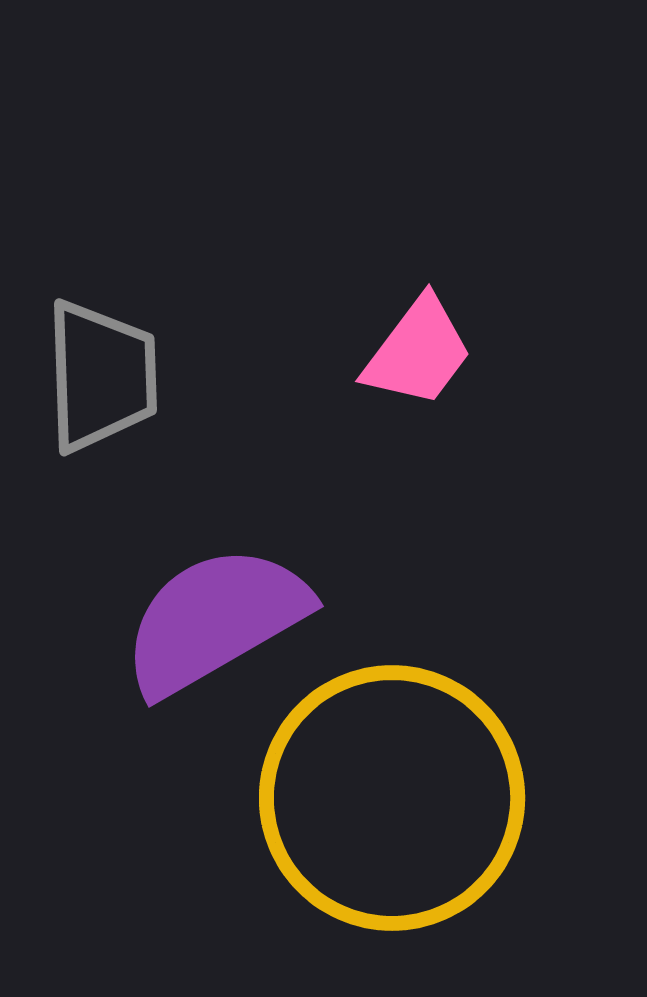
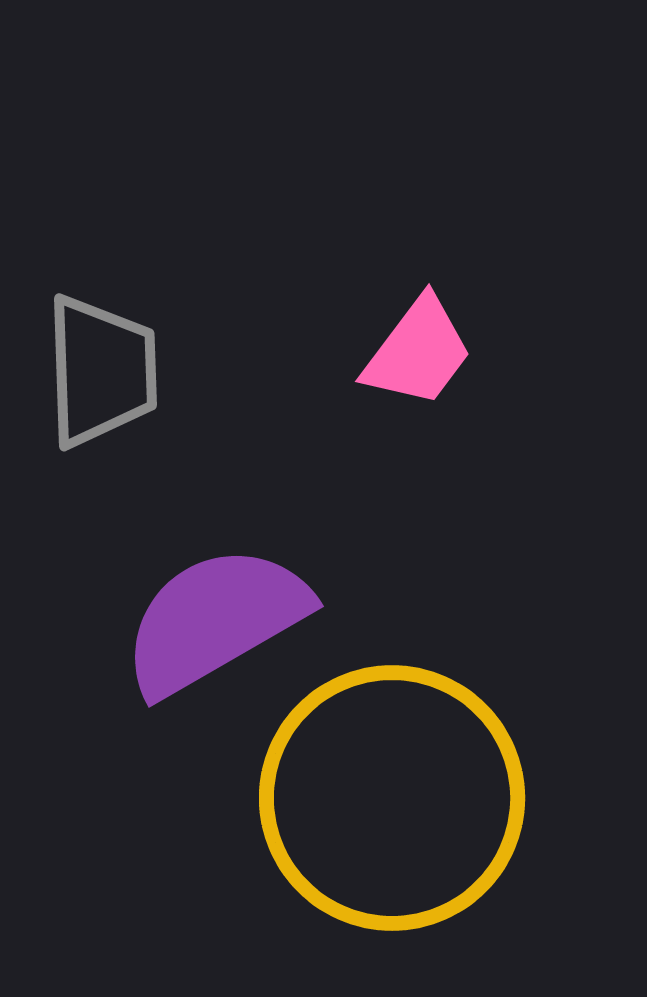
gray trapezoid: moved 5 px up
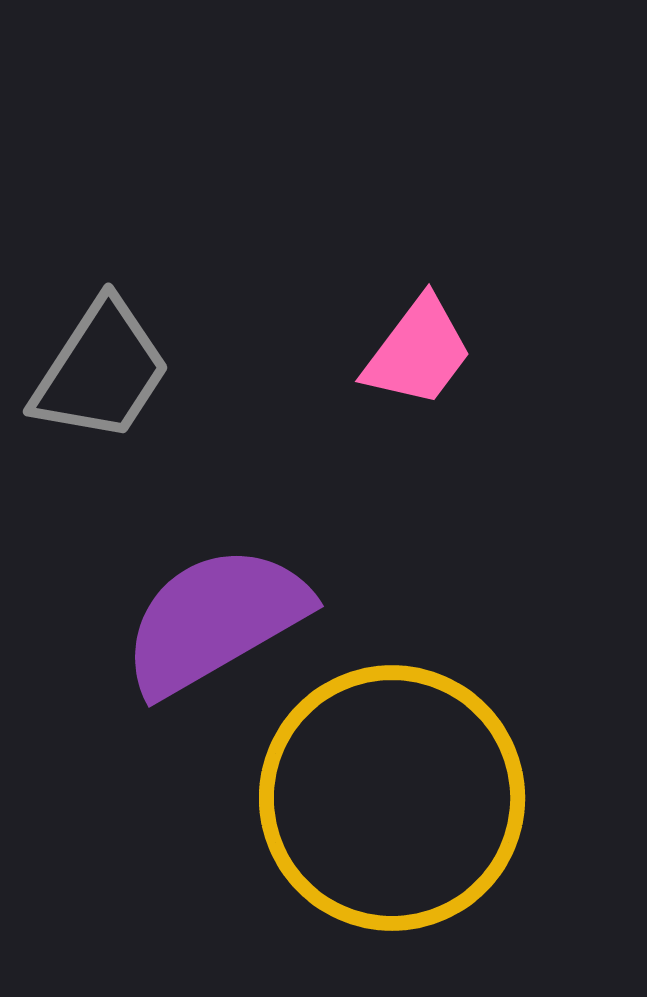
gray trapezoid: rotated 35 degrees clockwise
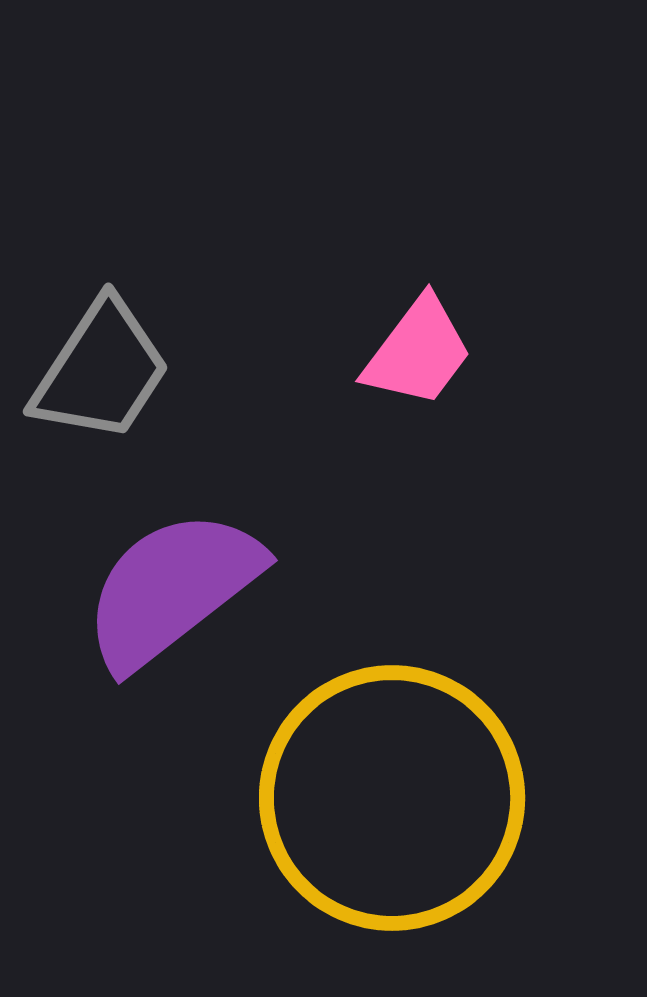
purple semicircle: moved 43 px left, 31 px up; rotated 8 degrees counterclockwise
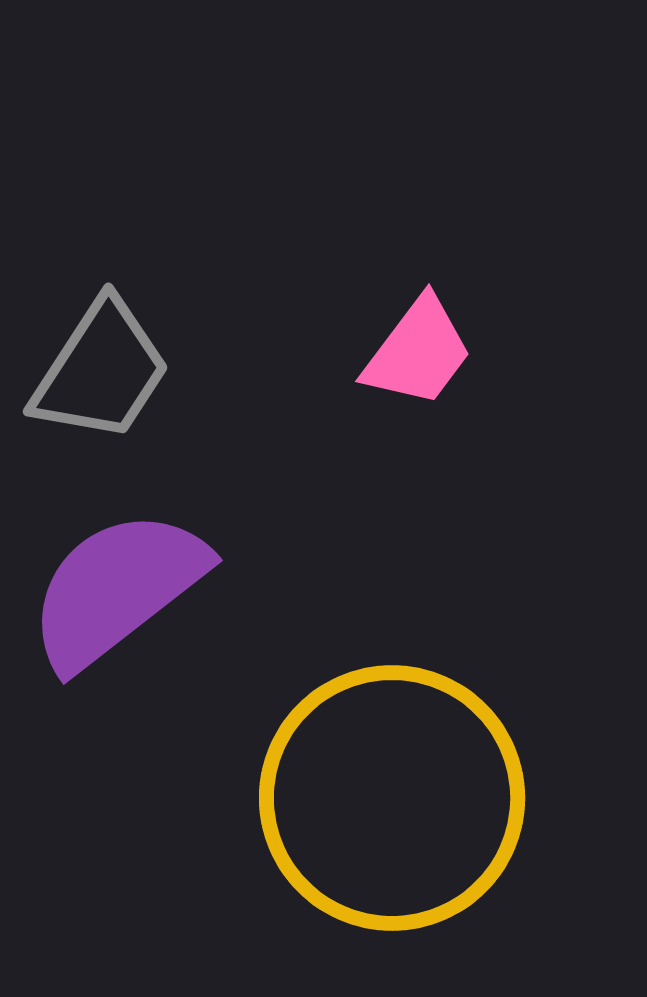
purple semicircle: moved 55 px left
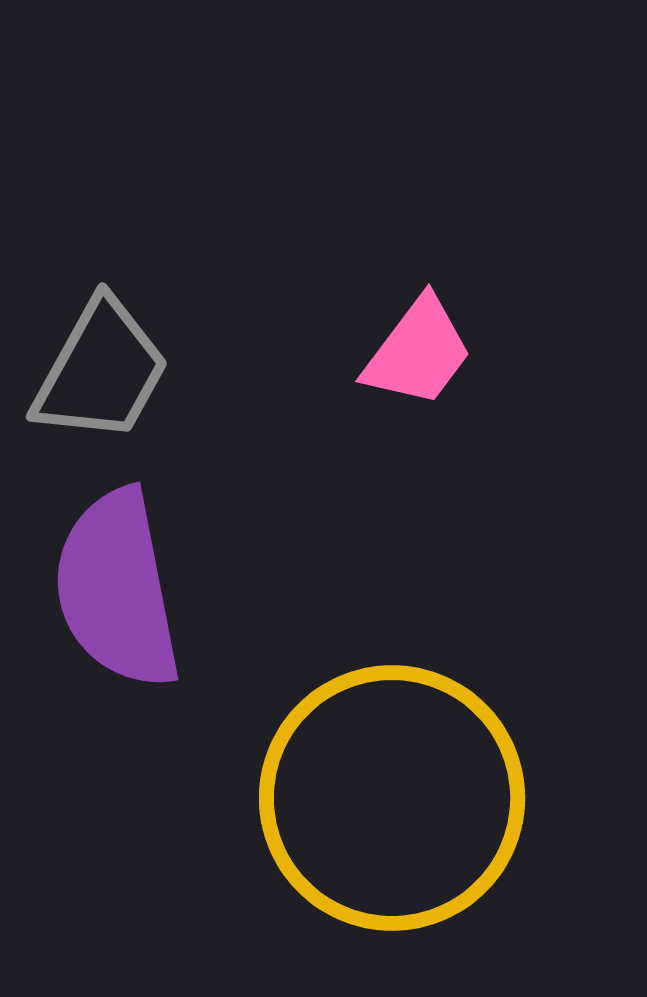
gray trapezoid: rotated 4 degrees counterclockwise
purple semicircle: rotated 63 degrees counterclockwise
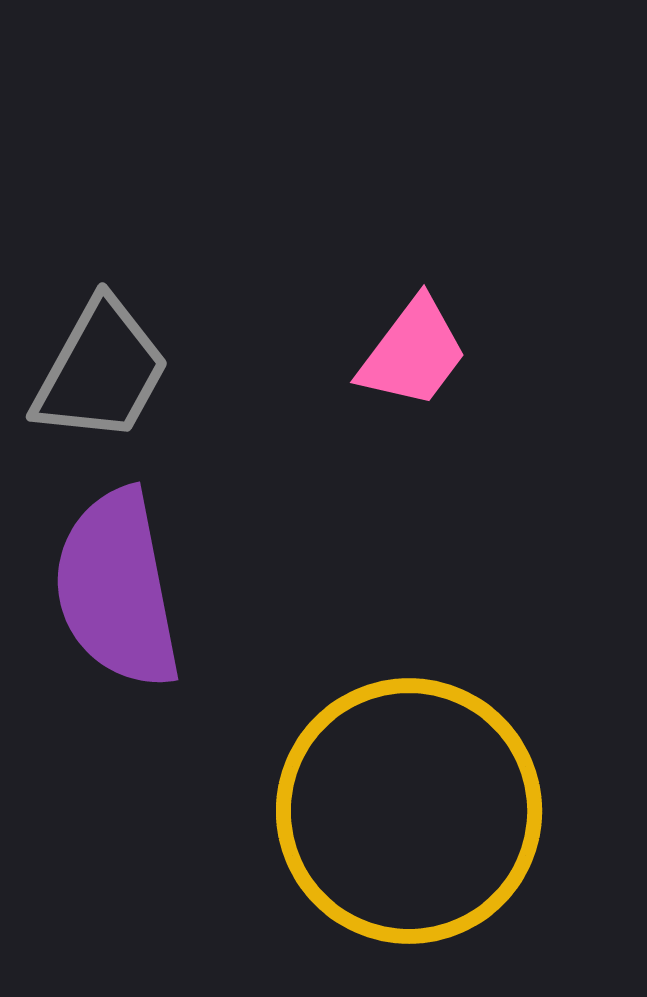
pink trapezoid: moved 5 px left, 1 px down
yellow circle: moved 17 px right, 13 px down
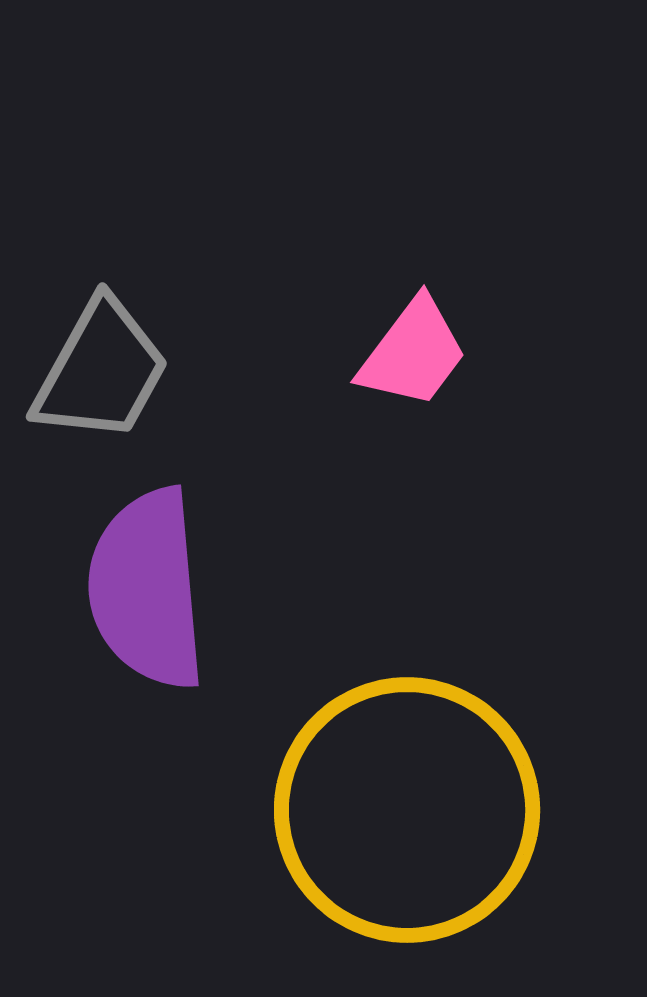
purple semicircle: moved 30 px right; rotated 6 degrees clockwise
yellow circle: moved 2 px left, 1 px up
